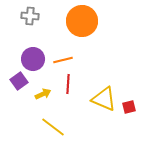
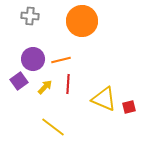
orange line: moved 2 px left
yellow arrow: moved 2 px right, 7 px up; rotated 21 degrees counterclockwise
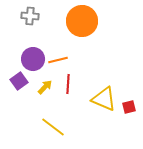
orange line: moved 3 px left
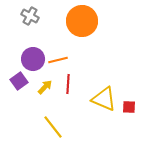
gray cross: rotated 24 degrees clockwise
red square: rotated 16 degrees clockwise
yellow line: rotated 15 degrees clockwise
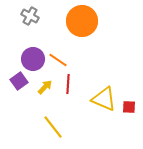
orange line: rotated 48 degrees clockwise
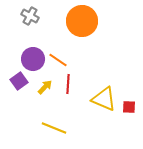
yellow line: moved 1 px right, 1 px down; rotated 30 degrees counterclockwise
